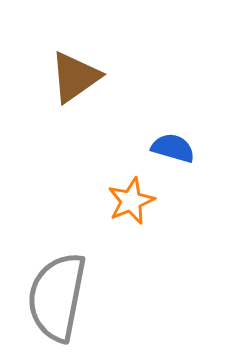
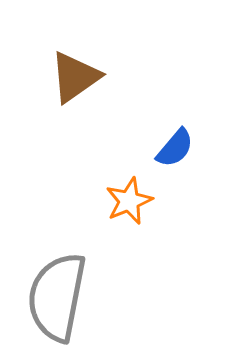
blue semicircle: moved 2 px right; rotated 114 degrees clockwise
orange star: moved 2 px left
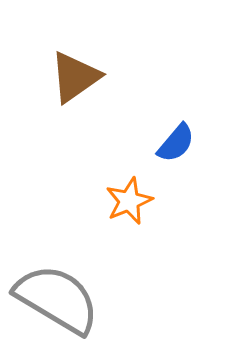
blue semicircle: moved 1 px right, 5 px up
gray semicircle: moved 2 px down; rotated 110 degrees clockwise
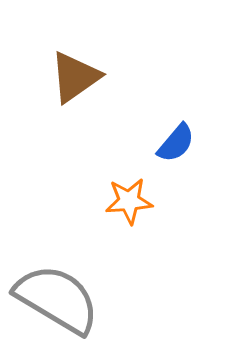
orange star: rotated 18 degrees clockwise
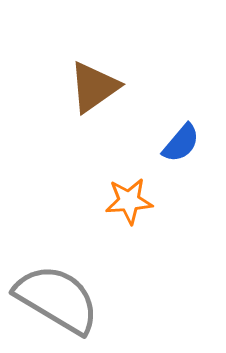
brown triangle: moved 19 px right, 10 px down
blue semicircle: moved 5 px right
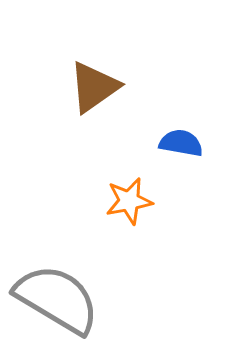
blue semicircle: rotated 120 degrees counterclockwise
orange star: rotated 6 degrees counterclockwise
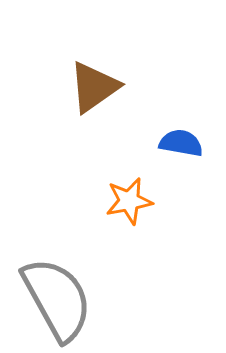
gray semicircle: rotated 30 degrees clockwise
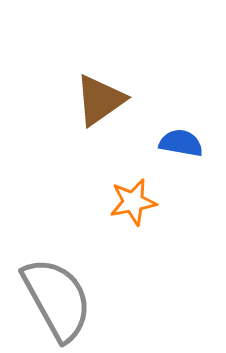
brown triangle: moved 6 px right, 13 px down
orange star: moved 4 px right, 1 px down
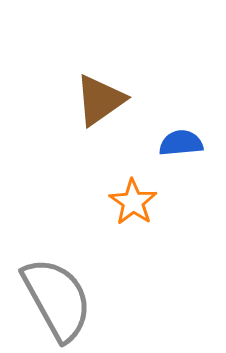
blue semicircle: rotated 15 degrees counterclockwise
orange star: rotated 27 degrees counterclockwise
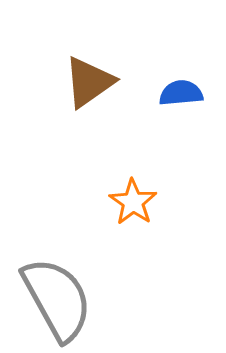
brown triangle: moved 11 px left, 18 px up
blue semicircle: moved 50 px up
